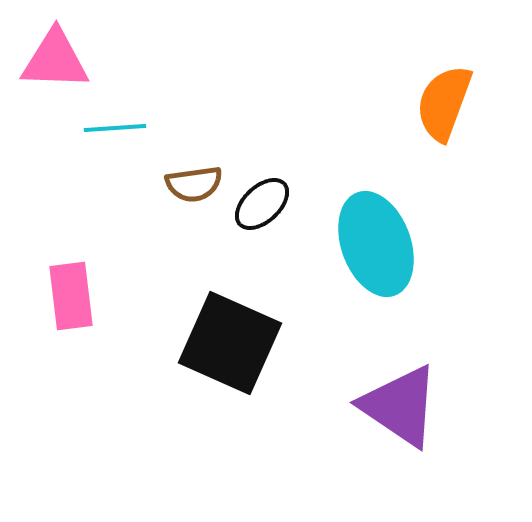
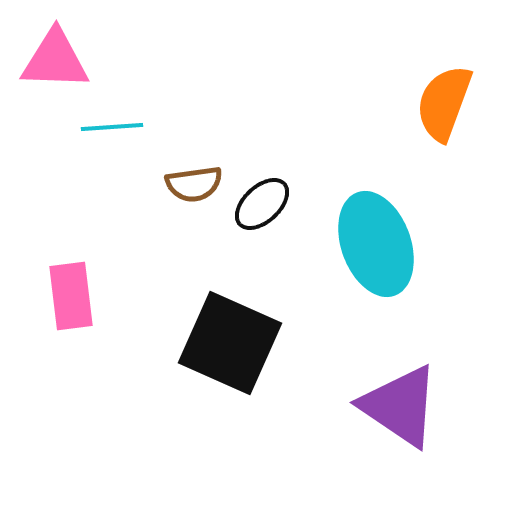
cyan line: moved 3 px left, 1 px up
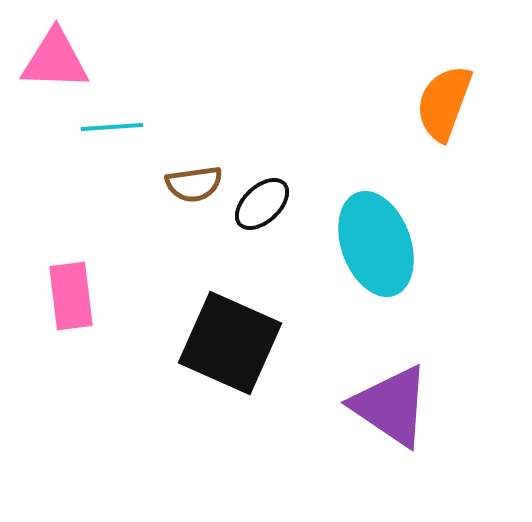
purple triangle: moved 9 px left
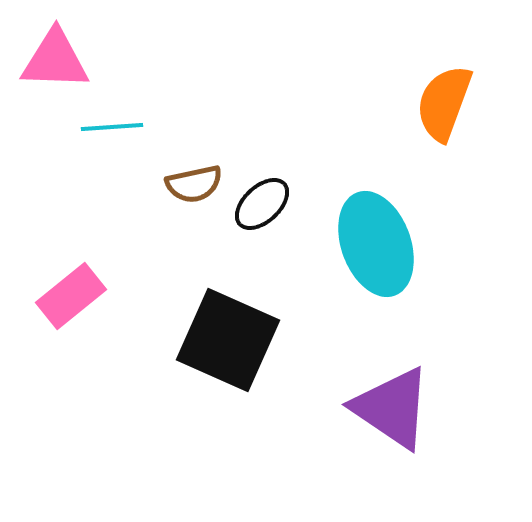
brown semicircle: rotated 4 degrees counterclockwise
pink rectangle: rotated 58 degrees clockwise
black square: moved 2 px left, 3 px up
purple triangle: moved 1 px right, 2 px down
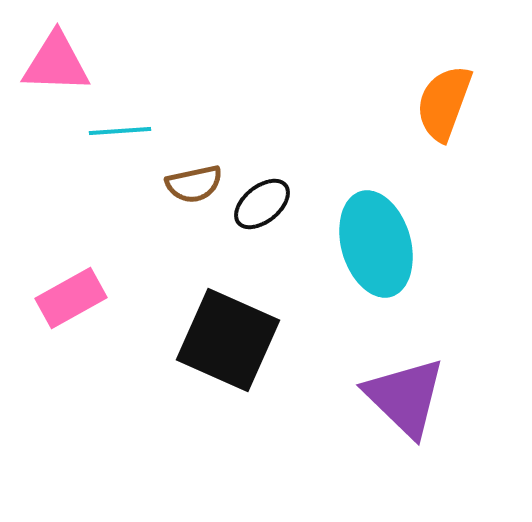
pink triangle: moved 1 px right, 3 px down
cyan line: moved 8 px right, 4 px down
black ellipse: rotated 4 degrees clockwise
cyan ellipse: rotated 4 degrees clockwise
pink rectangle: moved 2 px down; rotated 10 degrees clockwise
purple triangle: moved 13 px right, 11 px up; rotated 10 degrees clockwise
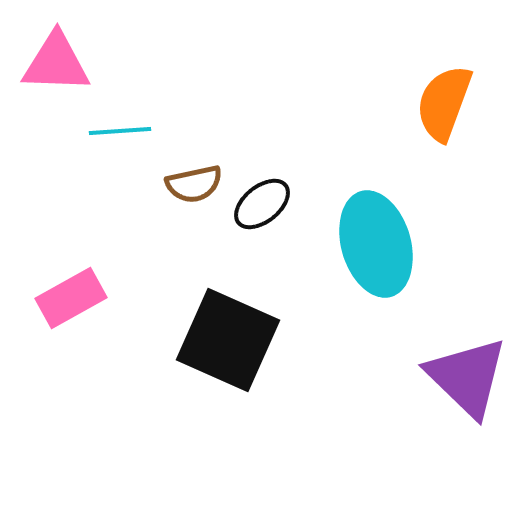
purple triangle: moved 62 px right, 20 px up
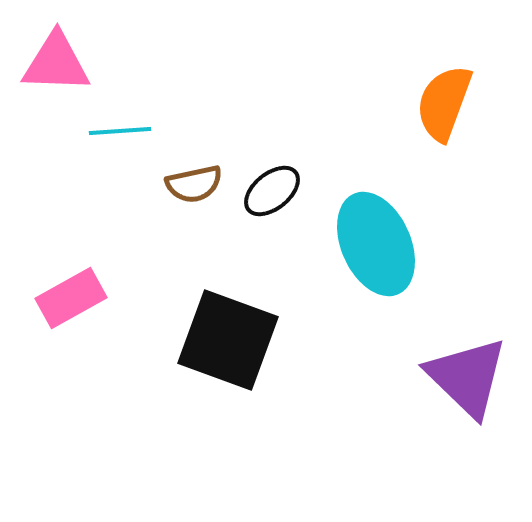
black ellipse: moved 10 px right, 13 px up
cyan ellipse: rotated 8 degrees counterclockwise
black square: rotated 4 degrees counterclockwise
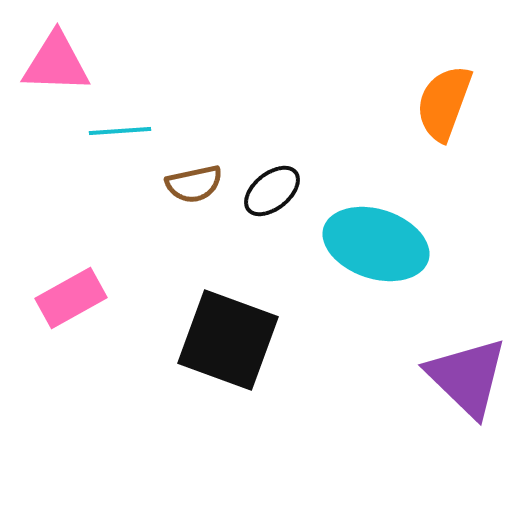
cyan ellipse: rotated 48 degrees counterclockwise
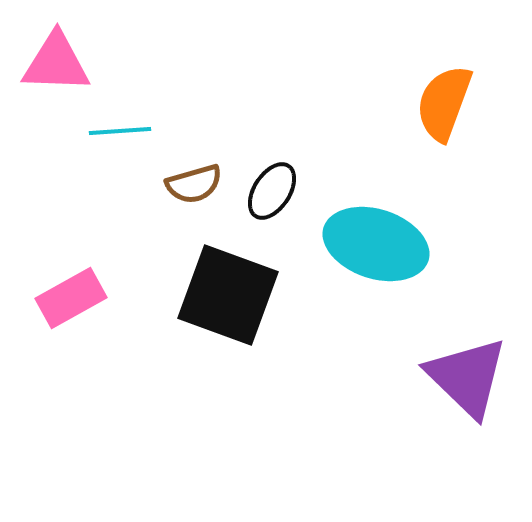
brown semicircle: rotated 4 degrees counterclockwise
black ellipse: rotated 18 degrees counterclockwise
black square: moved 45 px up
